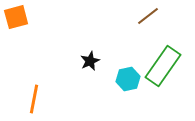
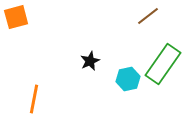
green rectangle: moved 2 px up
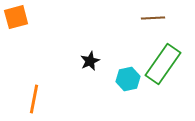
brown line: moved 5 px right, 2 px down; rotated 35 degrees clockwise
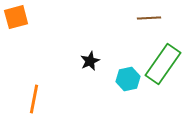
brown line: moved 4 px left
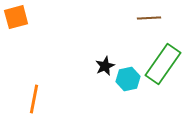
black star: moved 15 px right, 5 px down
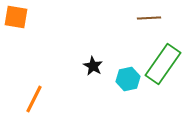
orange square: rotated 25 degrees clockwise
black star: moved 12 px left; rotated 18 degrees counterclockwise
orange line: rotated 16 degrees clockwise
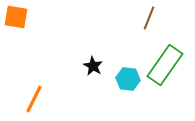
brown line: rotated 65 degrees counterclockwise
green rectangle: moved 2 px right, 1 px down
cyan hexagon: rotated 20 degrees clockwise
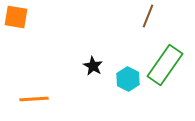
brown line: moved 1 px left, 2 px up
cyan hexagon: rotated 20 degrees clockwise
orange line: rotated 60 degrees clockwise
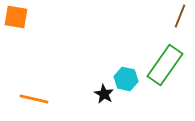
brown line: moved 32 px right
black star: moved 11 px right, 28 px down
cyan hexagon: moved 2 px left; rotated 15 degrees counterclockwise
orange line: rotated 16 degrees clockwise
